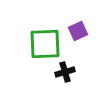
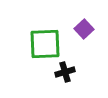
purple square: moved 6 px right, 2 px up; rotated 18 degrees counterclockwise
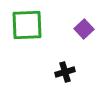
green square: moved 18 px left, 19 px up
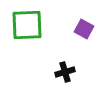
purple square: rotated 18 degrees counterclockwise
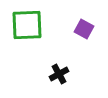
black cross: moved 6 px left, 2 px down; rotated 12 degrees counterclockwise
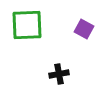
black cross: rotated 18 degrees clockwise
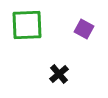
black cross: rotated 30 degrees counterclockwise
